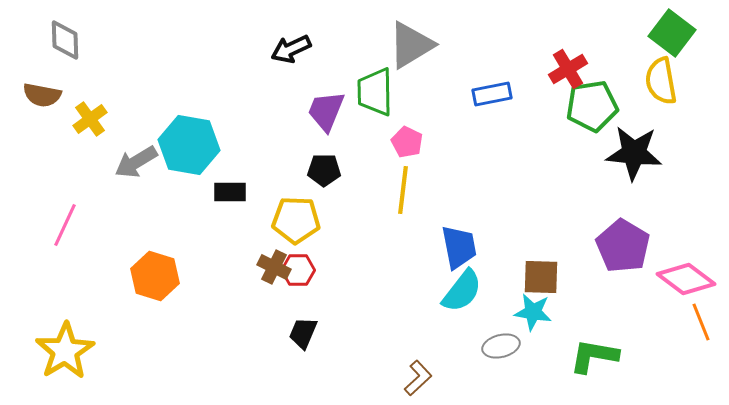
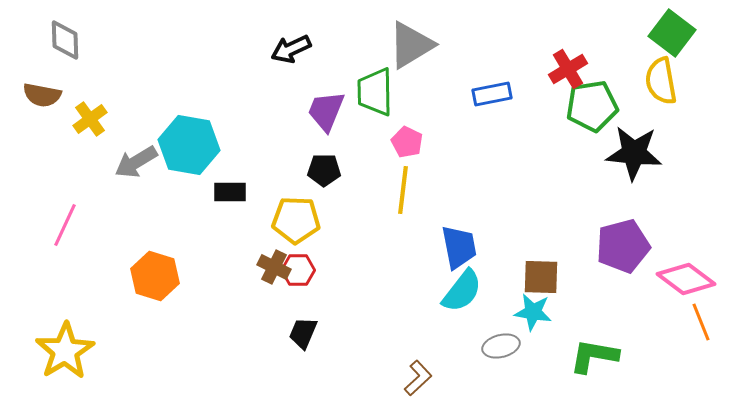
purple pentagon: rotated 26 degrees clockwise
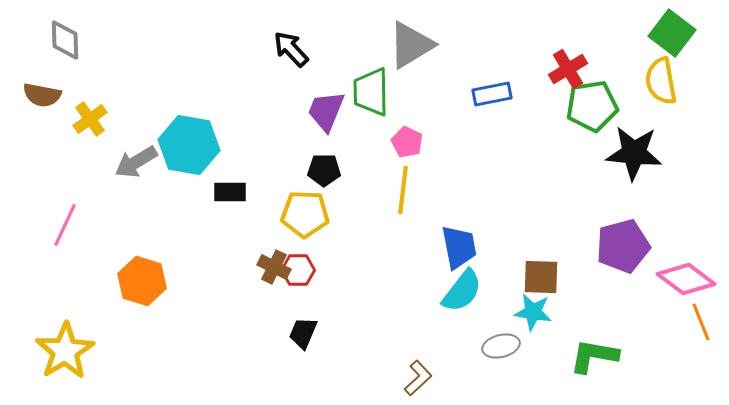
black arrow: rotated 72 degrees clockwise
green trapezoid: moved 4 px left
yellow pentagon: moved 9 px right, 6 px up
orange hexagon: moved 13 px left, 5 px down
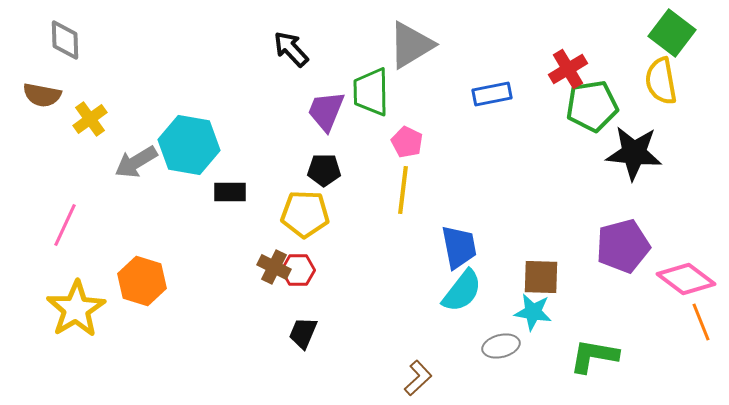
yellow star: moved 11 px right, 42 px up
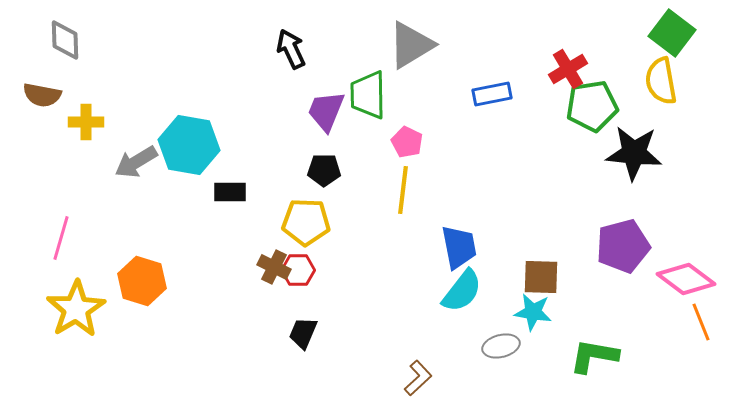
black arrow: rotated 18 degrees clockwise
green trapezoid: moved 3 px left, 3 px down
yellow cross: moved 4 px left, 3 px down; rotated 36 degrees clockwise
yellow pentagon: moved 1 px right, 8 px down
pink line: moved 4 px left, 13 px down; rotated 9 degrees counterclockwise
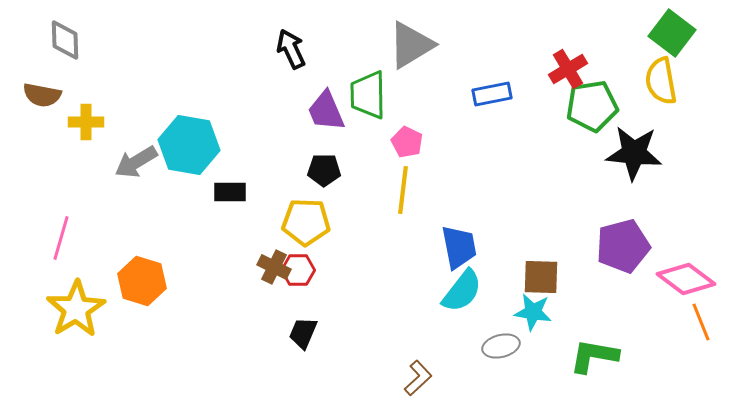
purple trapezoid: rotated 45 degrees counterclockwise
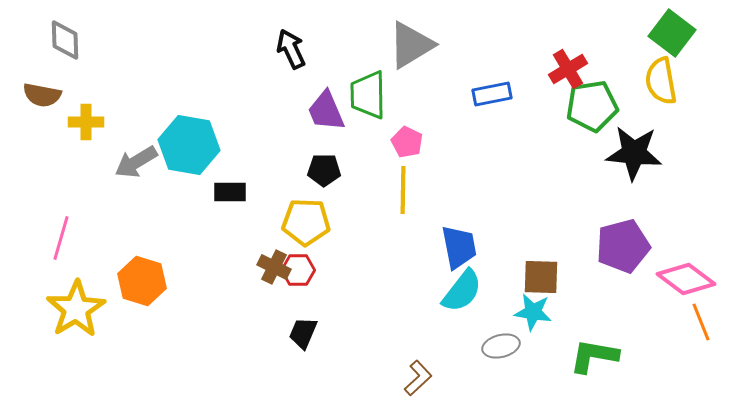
yellow line: rotated 6 degrees counterclockwise
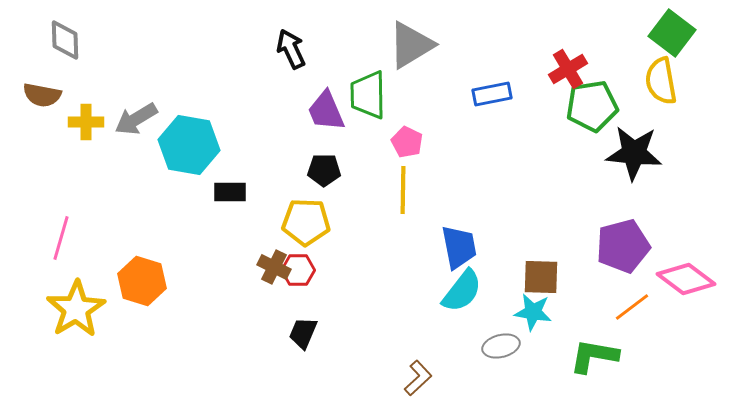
gray arrow: moved 43 px up
orange line: moved 69 px left, 15 px up; rotated 75 degrees clockwise
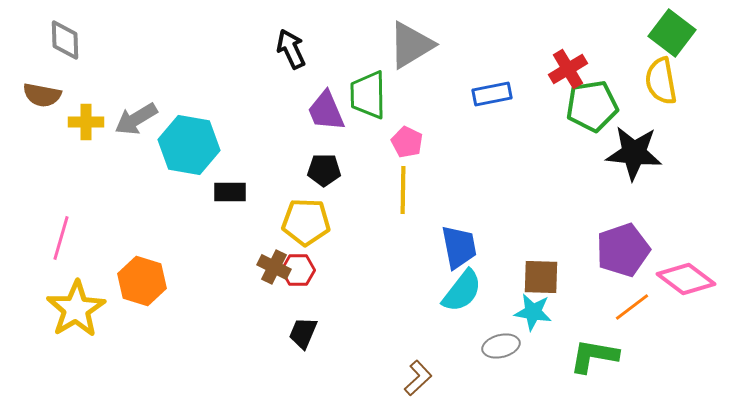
purple pentagon: moved 4 px down; rotated 4 degrees counterclockwise
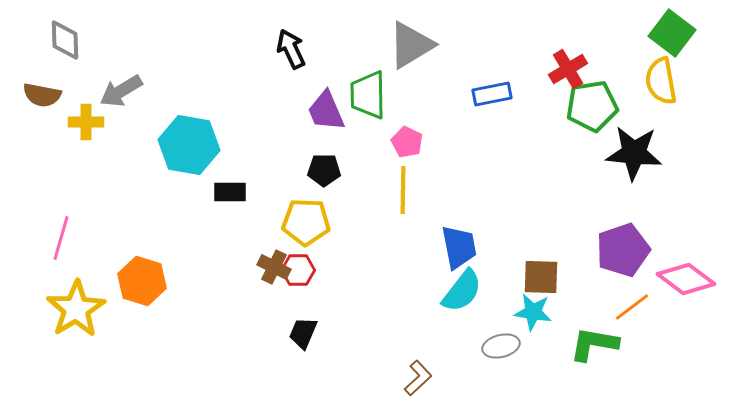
gray arrow: moved 15 px left, 28 px up
green L-shape: moved 12 px up
